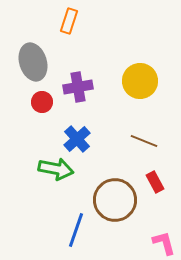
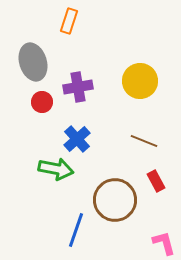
red rectangle: moved 1 px right, 1 px up
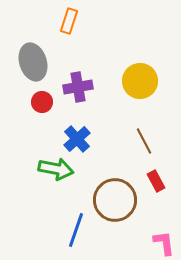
brown line: rotated 40 degrees clockwise
pink L-shape: rotated 8 degrees clockwise
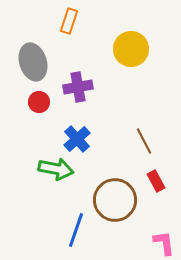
yellow circle: moved 9 px left, 32 px up
red circle: moved 3 px left
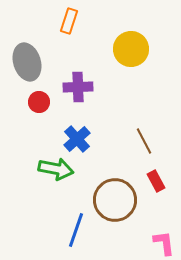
gray ellipse: moved 6 px left
purple cross: rotated 8 degrees clockwise
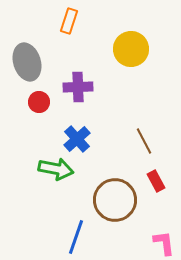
blue line: moved 7 px down
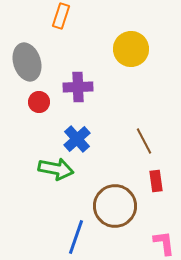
orange rectangle: moved 8 px left, 5 px up
red rectangle: rotated 20 degrees clockwise
brown circle: moved 6 px down
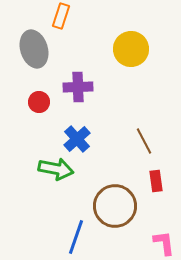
gray ellipse: moved 7 px right, 13 px up
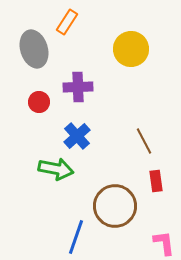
orange rectangle: moved 6 px right, 6 px down; rotated 15 degrees clockwise
blue cross: moved 3 px up
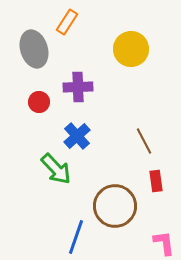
green arrow: rotated 36 degrees clockwise
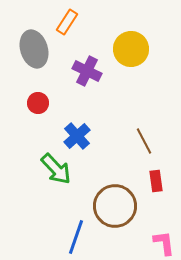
purple cross: moved 9 px right, 16 px up; rotated 28 degrees clockwise
red circle: moved 1 px left, 1 px down
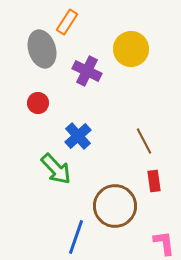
gray ellipse: moved 8 px right
blue cross: moved 1 px right
red rectangle: moved 2 px left
